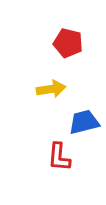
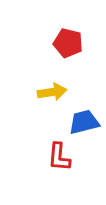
yellow arrow: moved 1 px right, 3 px down
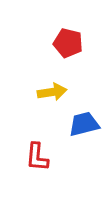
blue trapezoid: moved 2 px down
red L-shape: moved 22 px left
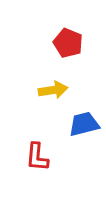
red pentagon: rotated 8 degrees clockwise
yellow arrow: moved 1 px right, 2 px up
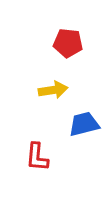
red pentagon: rotated 16 degrees counterclockwise
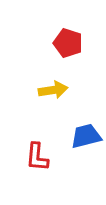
red pentagon: rotated 12 degrees clockwise
blue trapezoid: moved 2 px right, 12 px down
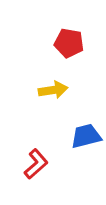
red pentagon: moved 1 px right; rotated 8 degrees counterclockwise
red L-shape: moved 1 px left, 7 px down; rotated 136 degrees counterclockwise
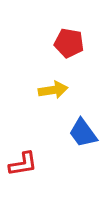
blue trapezoid: moved 3 px left, 3 px up; rotated 112 degrees counterclockwise
red L-shape: moved 13 px left; rotated 32 degrees clockwise
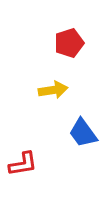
red pentagon: rotated 28 degrees counterclockwise
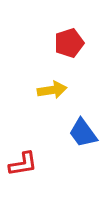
yellow arrow: moved 1 px left
